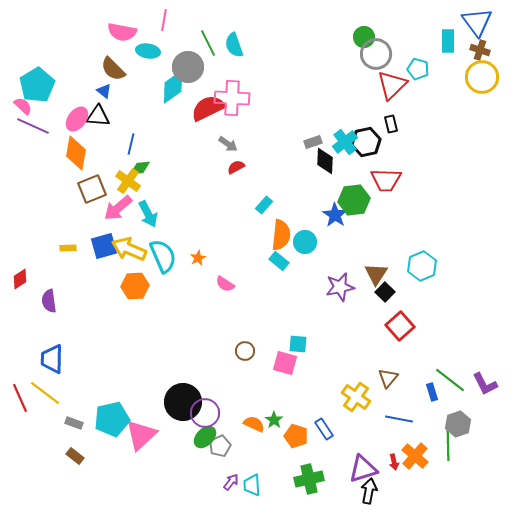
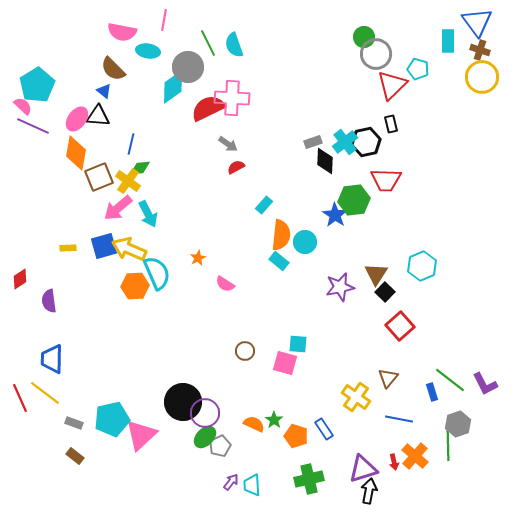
brown square at (92, 189): moved 7 px right, 12 px up
cyan semicircle at (163, 256): moved 6 px left, 17 px down
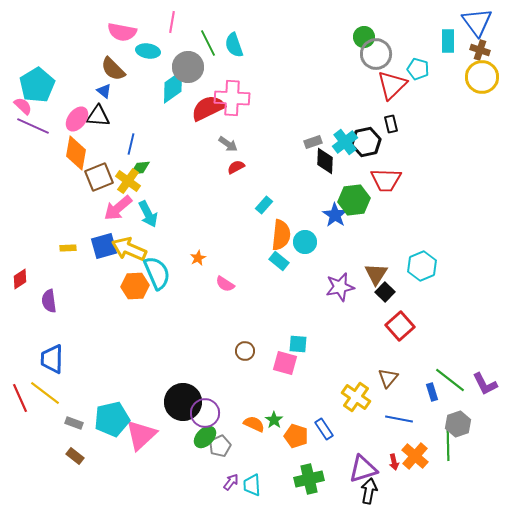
pink line at (164, 20): moved 8 px right, 2 px down
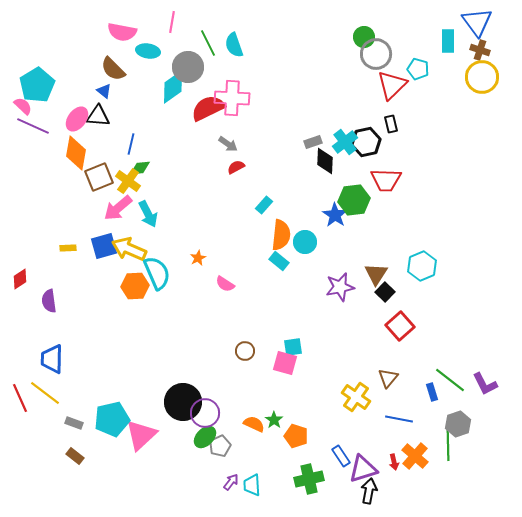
cyan square at (298, 344): moved 5 px left, 3 px down; rotated 12 degrees counterclockwise
blue rectangle at (324, 429): moved 17 px right, 27 px down
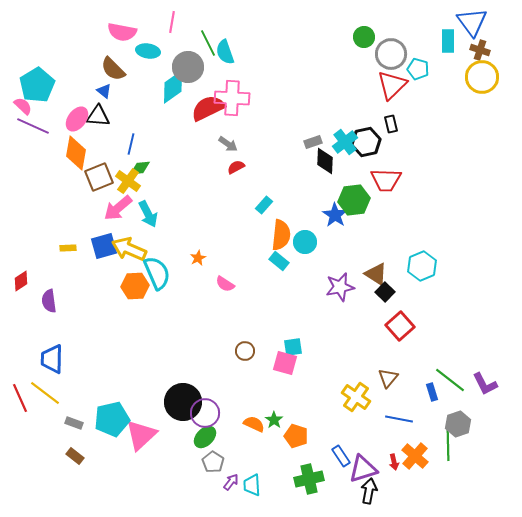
blue triangle at (477, 22): moved 5 px left
cyan semicircle at (234, 45): moved 9 px left, 7 px down
gray circle at (376, 54): moved 15 px right
brown triangle at (376, 274): rotated 30 degrees counterclockwise
red diamond at (20, 279): moved 1 px right, 2 px down
gray pentagon at (220, 446): moved 7 px left, 16 px down; rotated 15 degrees counterclockwise
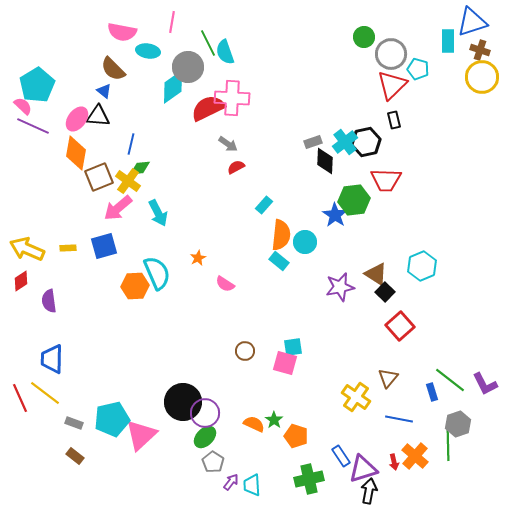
blue triangle at (472, 22): rotated 48 degrees clockwise
black rectangle at (391, 124): moved 3 px right, 4 px up
cyan arrow at (148, 214): moved 10 px right, 1 px up
yellow arrow at (129, 249): moved 102 px left
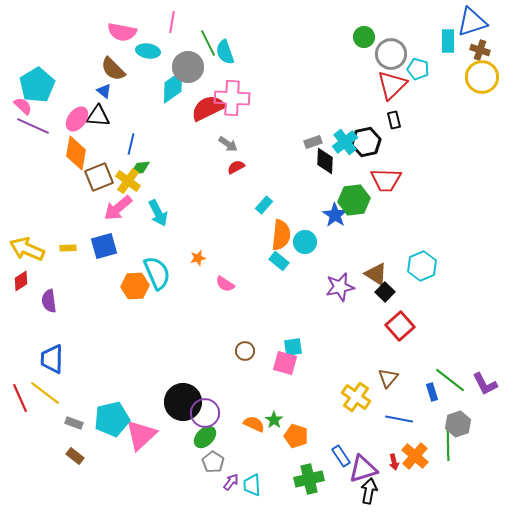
orange star at (198, 258): rotated 14 degrees clockwise
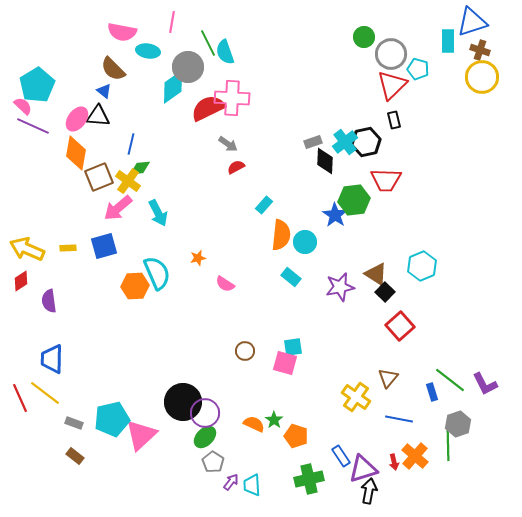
cyan rectangle at (279, 261): moved 12 px right, 16 px down
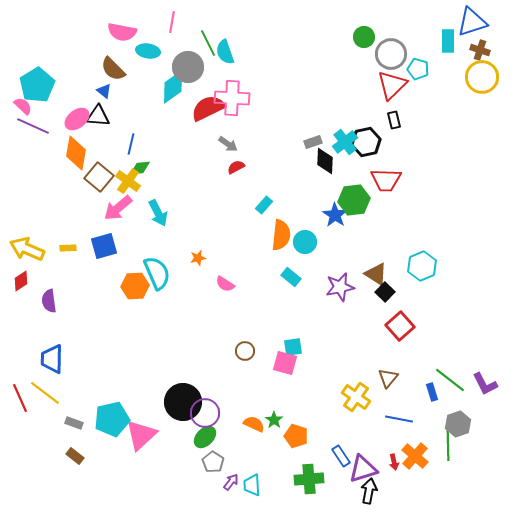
pink ellipse at (77, 119): rotated 15 degrees clockwise
brown square at (99, 177): rotated 28 degrees counterclockwise
green cross at (309, 479): rotated 8 degrees clockwise
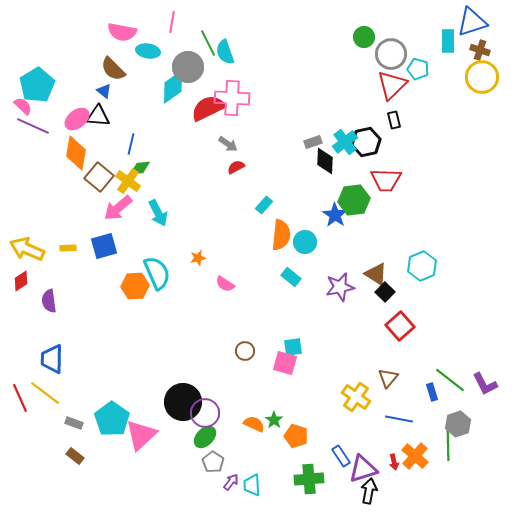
cyan pentagon at (112, 419): rotated 24 degrees counterclockwise
